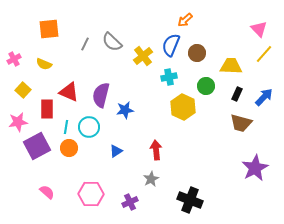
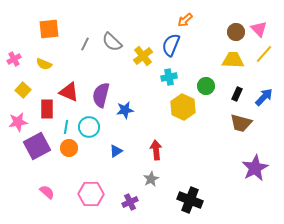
brown circle: moved 39 px right, 21 px up
yellow trapezoid: moved 2 px right, 6 px up
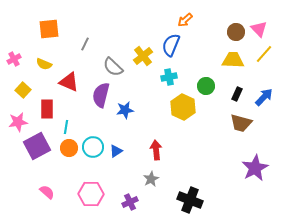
gray semicircle: moved 1 px right, 25 px down
red triangle: moved 10 px up
cyan circle: moved 4 px right, 20 px down
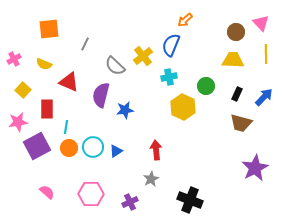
pink triangle: moved 2 px right, 6 px up
yellow line: moved 2 px right; rotated 42 degrees counterclockwise
gray semicircle: moved 2 px right, 1 px up
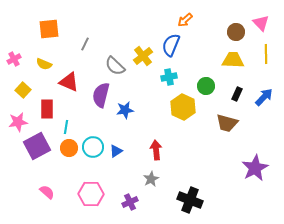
brown trapezoid: moved 14 px left
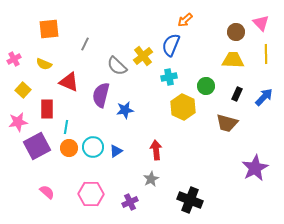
gray semicircle: moved 2 px right
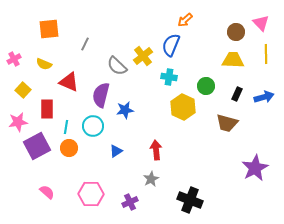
cyan cross: rotated 21 degrees clockwise
blue arrow: rotated 30 degrees clockwise
cyan circle: moved 21 px up
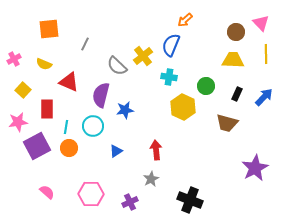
blue arrow: rotated 30 degrees counterclockwise
